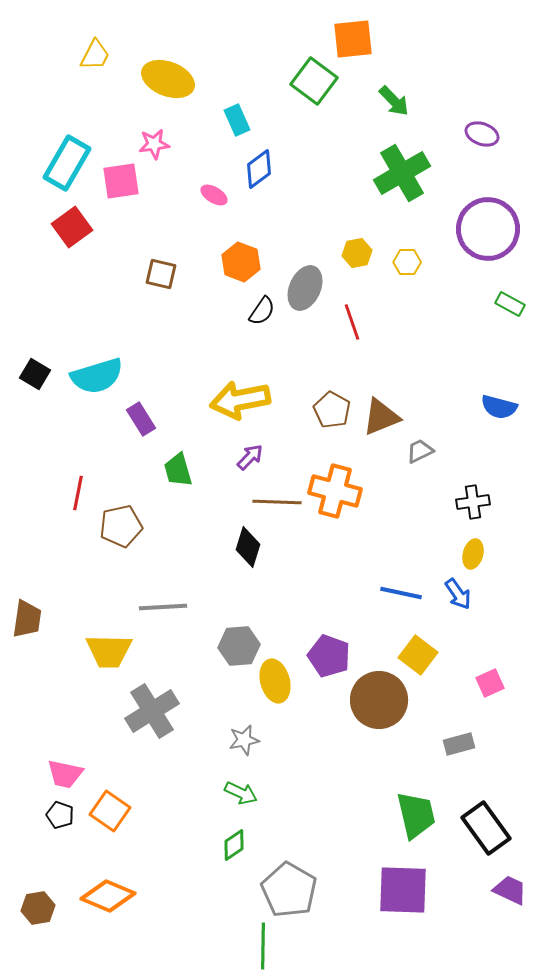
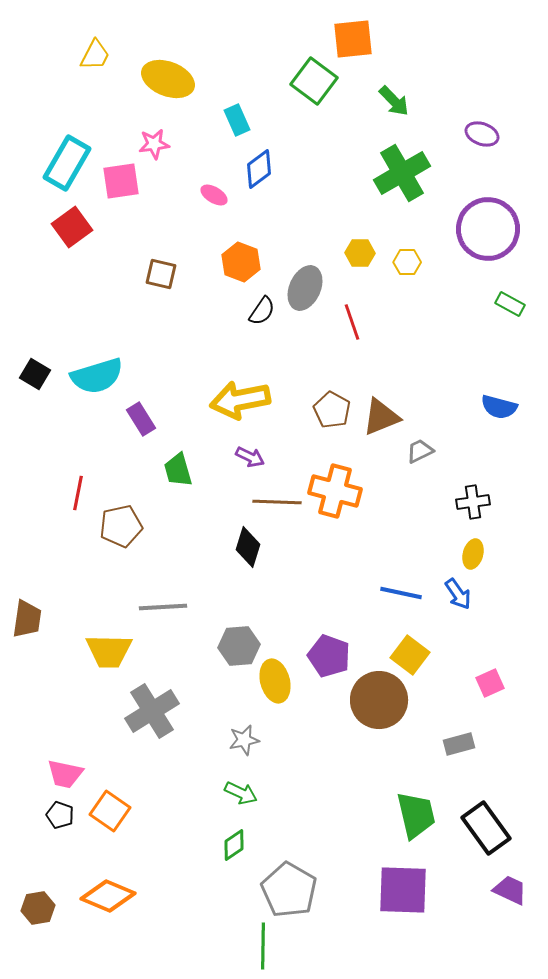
yellow hexagon at (357, 253): moved 3 px right; rotated 12 degrees clockwise
purple arrow at (250, 457): rotated 72 degrees clockwise
yellow square at (418, 655): moved 8 px left
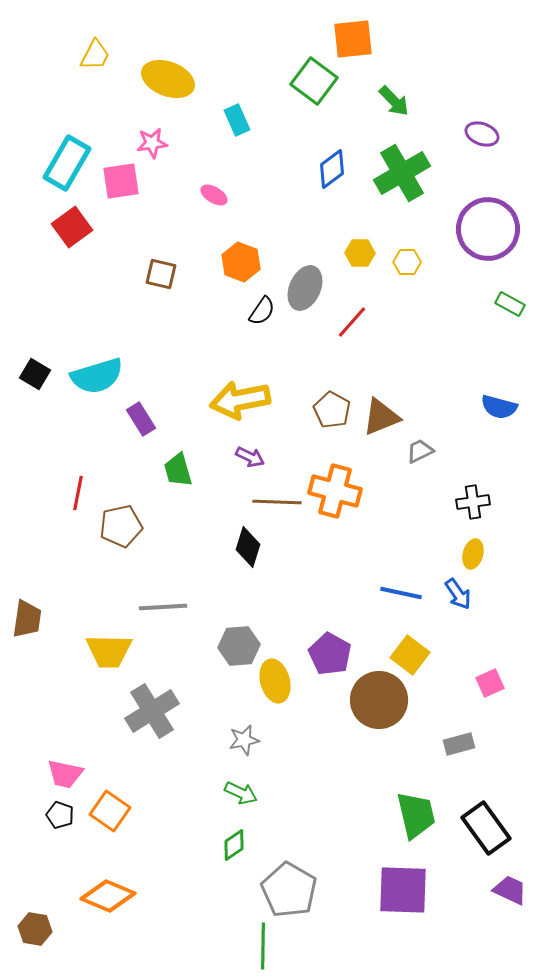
pink star at (154, 144): moved 2 px left, 1 px up
blue diamond at (259, 169): moved 73 px right
red line at (352, 322): rotated 60 degrees clockwise
purple pentagon at (329, 656): moved 1 px right, 2 px up; rotated 9 degrees clockwise
brown hexagon at (38, 908): moved 3 px left, 21 px down; rotated 20 degrees clockwise
